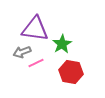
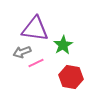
green star: moved 1 px right, 1 px down
red hexagon: moved 5 px down
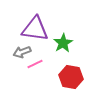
green star: moved 2 px up
pink line: moved 1 px left, 1 px down
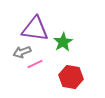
green star: moved 1 px up
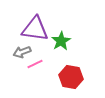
green star: moved 2 px left, 1 px up
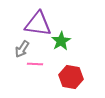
purple triangle: moved 3 px right, 5 px up
gray arrow: moved 3 px up; rotated 36 degrees counterclockwise
pink line: rotated 28 degrees clockwise
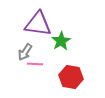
gray arrow: moved 3 px right, 3 px down
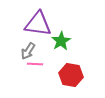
gray arrow: moved 3 px right, 1 px up
red hexagon: moved 2 px up
